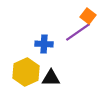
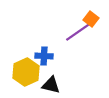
orange square: moved 3 px right, 3 px down
blue cross: moved 12 px down
black triangle: moved 7 px down; rotated 12 degrees clockwise
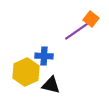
purple line: moved 1 px left, 1 px up
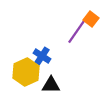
purple line: rotated 20 degrees counterclockwise
blue cross: moved 2 px left; rotated 30 degrees clockwise
black triangle: rotated 12 degrees counterclockwise
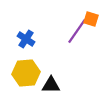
orange square: rotated 21 degrees counterclockwise
blue cross: moved 16 px left, 17 px up
yellow hexagon: moved 1 px down; rotated 20 degrees clockwise
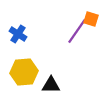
blue cross: moved 8 px left, 5 px up
yellow hexagon: moved 2 px left, 1 px up
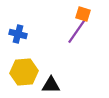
orange square: moved 8 px left, 5 px up
blue cross: rotated 18 degrees counterclockwise
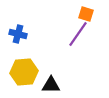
orange square: moved 3 px right
purple line: moved 1 px right, 3 px down
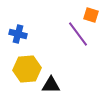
orange square: moved 5 px right, 1 px down
purple line: rotated 72 degrees counterclockwise
yellow hexagon: moved 3 px right, 3 px up
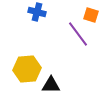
blue cross: moved 19 px right, 22 px up
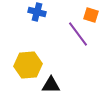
yellow hexagon: moved 1 px right, 4 px up
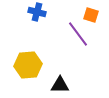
black triangle: moved 9 px right
